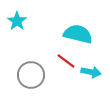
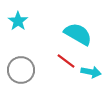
cyan star: moved 1 px right
cyan semicircle: rotated 16 degrees clockwise
gray circle: moved 10 px left, 5 px up
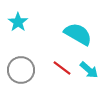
cyan star: moved 1 px down
red line: moved 4 px left, 7 px down
cyan arrow: moved 2 px left, 2 px up; rotated 30 degrees clockwise
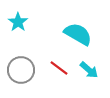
red line: moved 3 px left
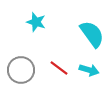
cyan star: moved 18 px right; rotated 18 degrees counterclockwise
cyan semicircle: moved 14 px right; rotated 24 degrees clockwise
cyan arrow: rotated 24 degrees counterclockwise
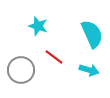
cyan star: moved 2 px right, 4 px down
cyan semicircle: rotated 12 degrees clockwise
red line: moved 5 px left, 11 px up
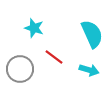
cyan star: moved 4 px left, 2 px down
gray circle: moved 1 px left, 1 px up
